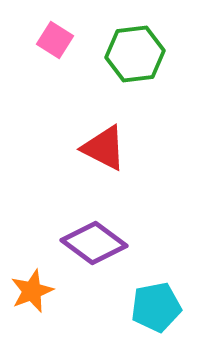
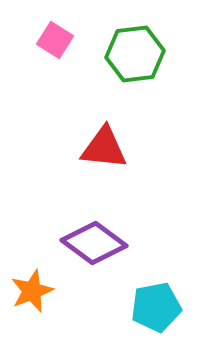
red triangle: rotated 21 degrees counterclockwise
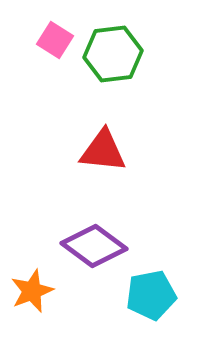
green hexagon: moved 22 px left
red triangle: moved 1 px left, 3 px down
purple diamond: moved 3 px down
cyan pentagon: moved 5 px left, 12 px up
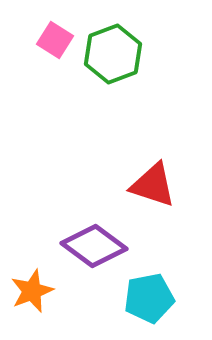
green hexagon: rotated 14 degrees counterclockwise
red triangle: moved 50 px right, 34 px down; rotated 12 degrees clockwise
cyan pentagon: moved 2 px left, 3 px down
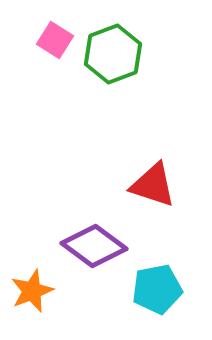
cyan pentagon: moved 8 px right, 9 px up
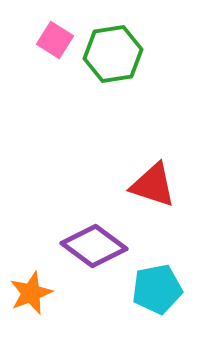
green hexagon: rotated 12 degrees clockwise
orange star: moved 1 px left, 2 px down
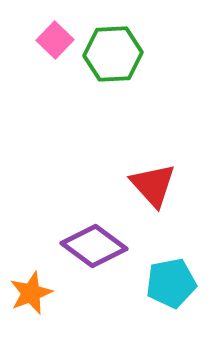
pink square: rotated 12 degrees clockwise
green hexagon: rotated 6 degrees clockwise
red triangle: rotated 30 degrees clockwise
cyan pentagon: moved 14 px right, 6 px up
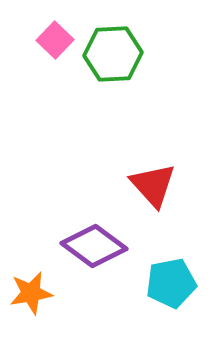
orange star: rotated 12 degrees clockwise
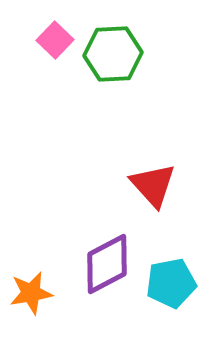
purple diamond: moved 13 px right, 18 px down; rotated 64 degrees counterclockwise
